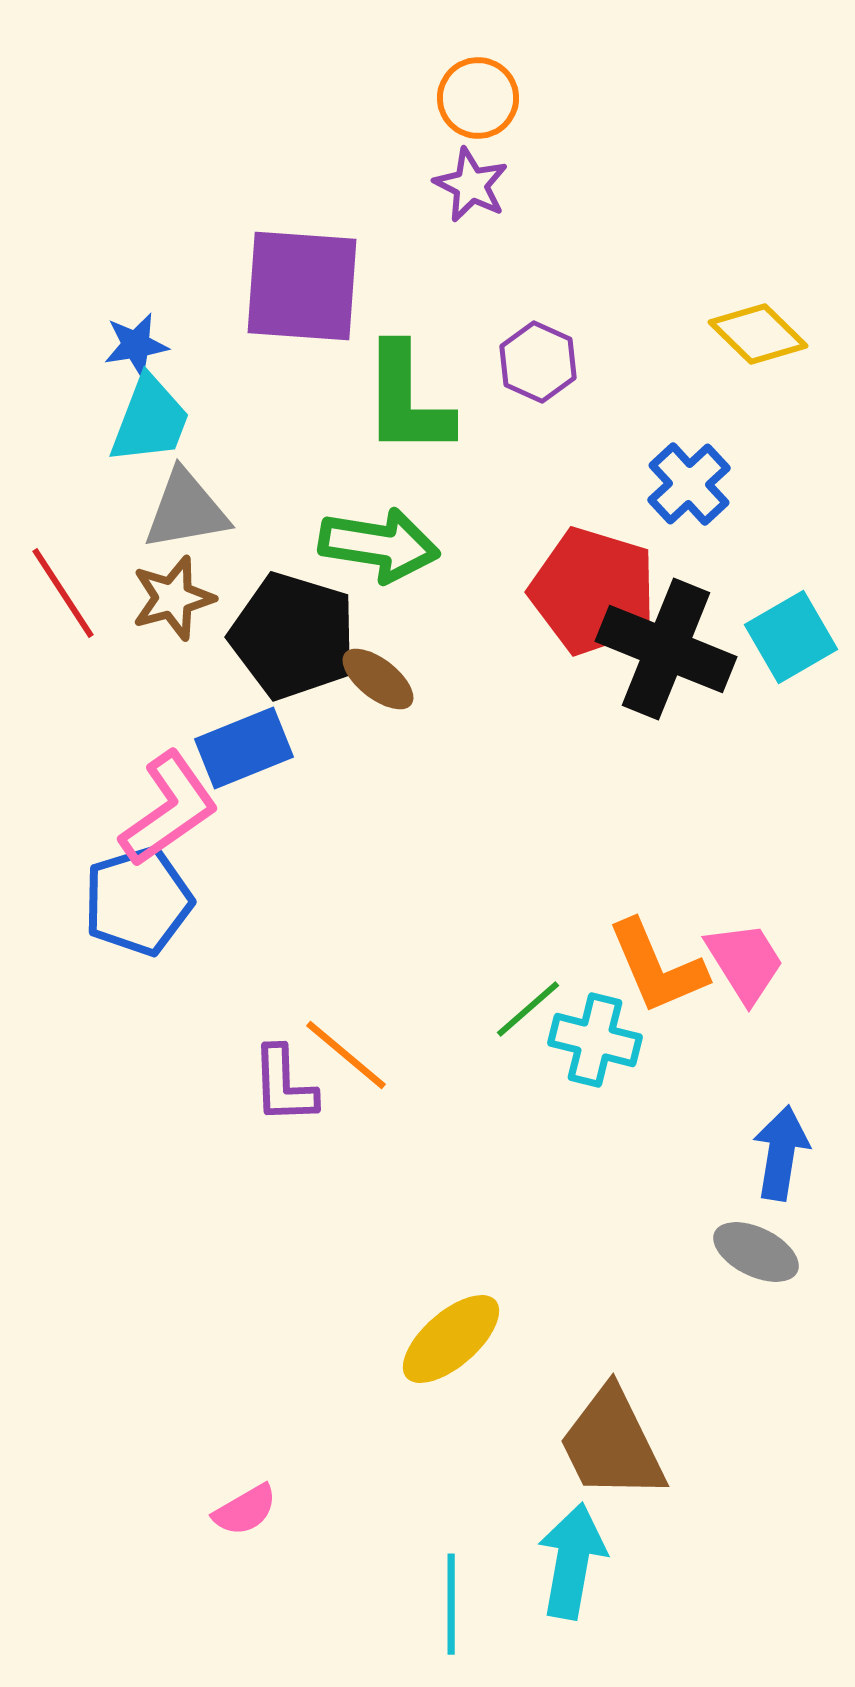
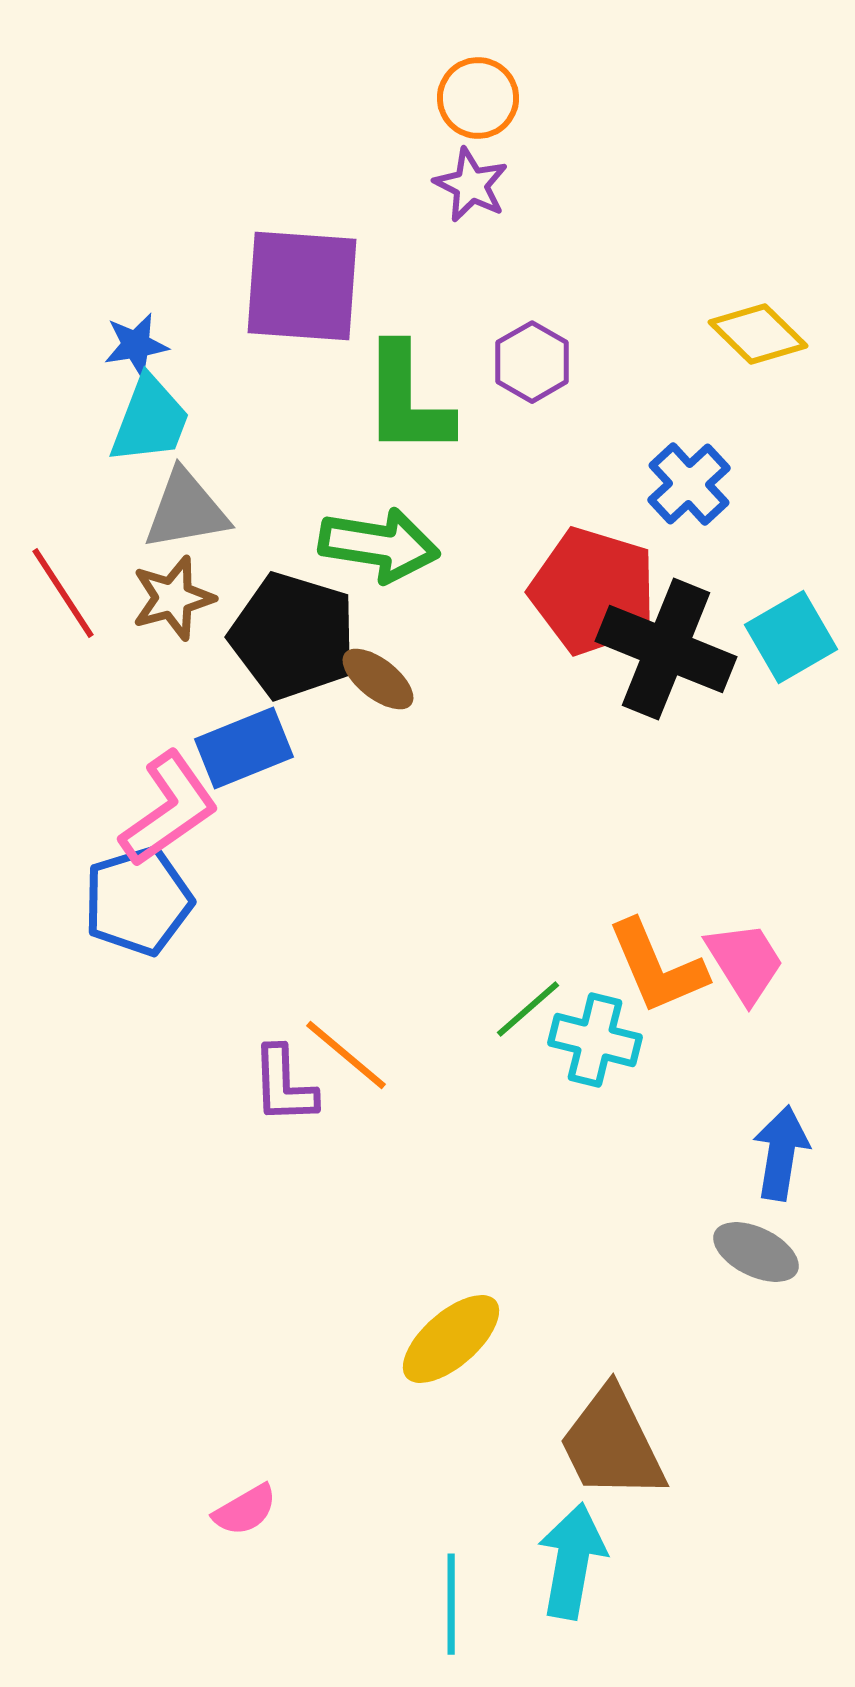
purple hexagon: moved 6 px left; rotated 6 degrees clockwise
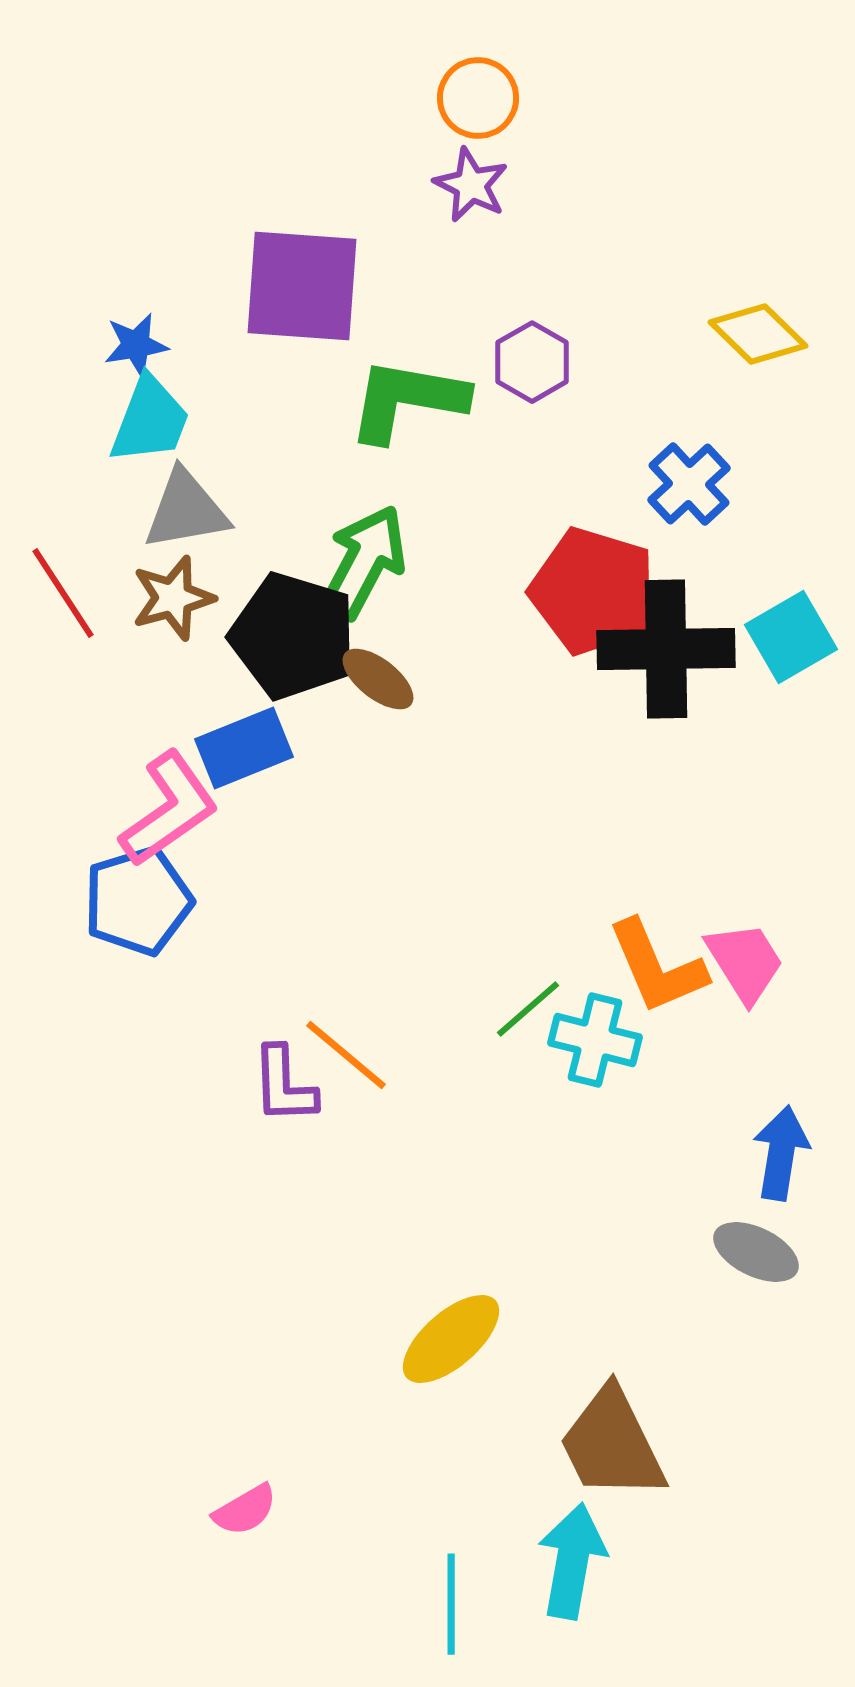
green L-shape: rotated 100 degrees clockwise
green arrow: moved 15 px left, 17 px down; rotated 71 degrees counterclockwise
black cross: rotated 23 degrees counterclockwise
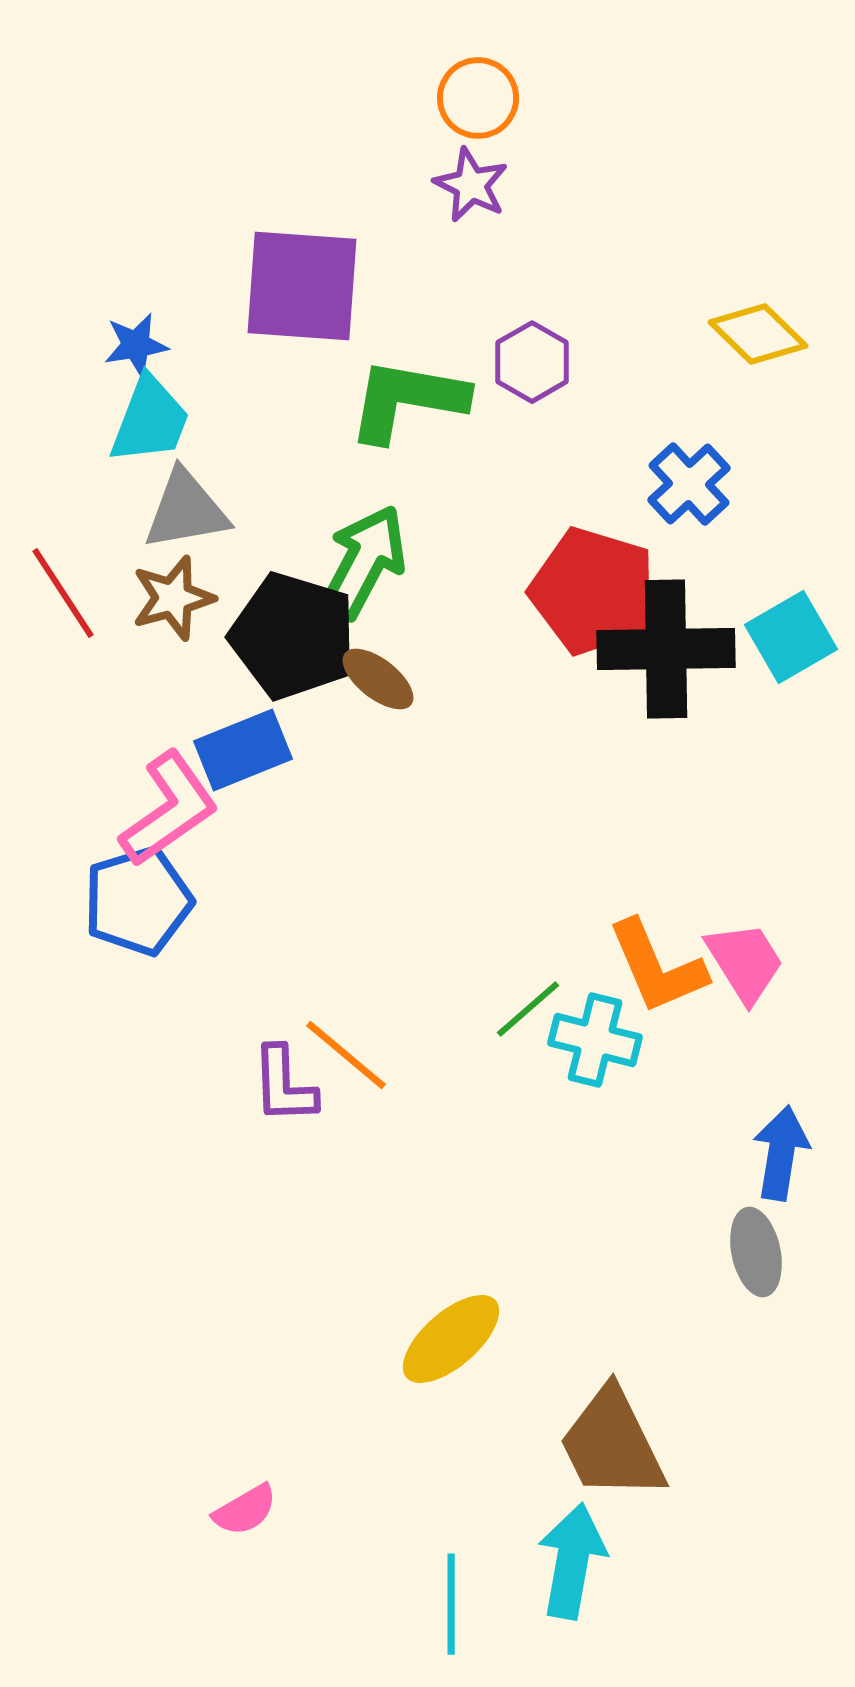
blue rectangle: moved 1 px left, 2 px down
gray ellipse: rotated 52 degrees clockwise
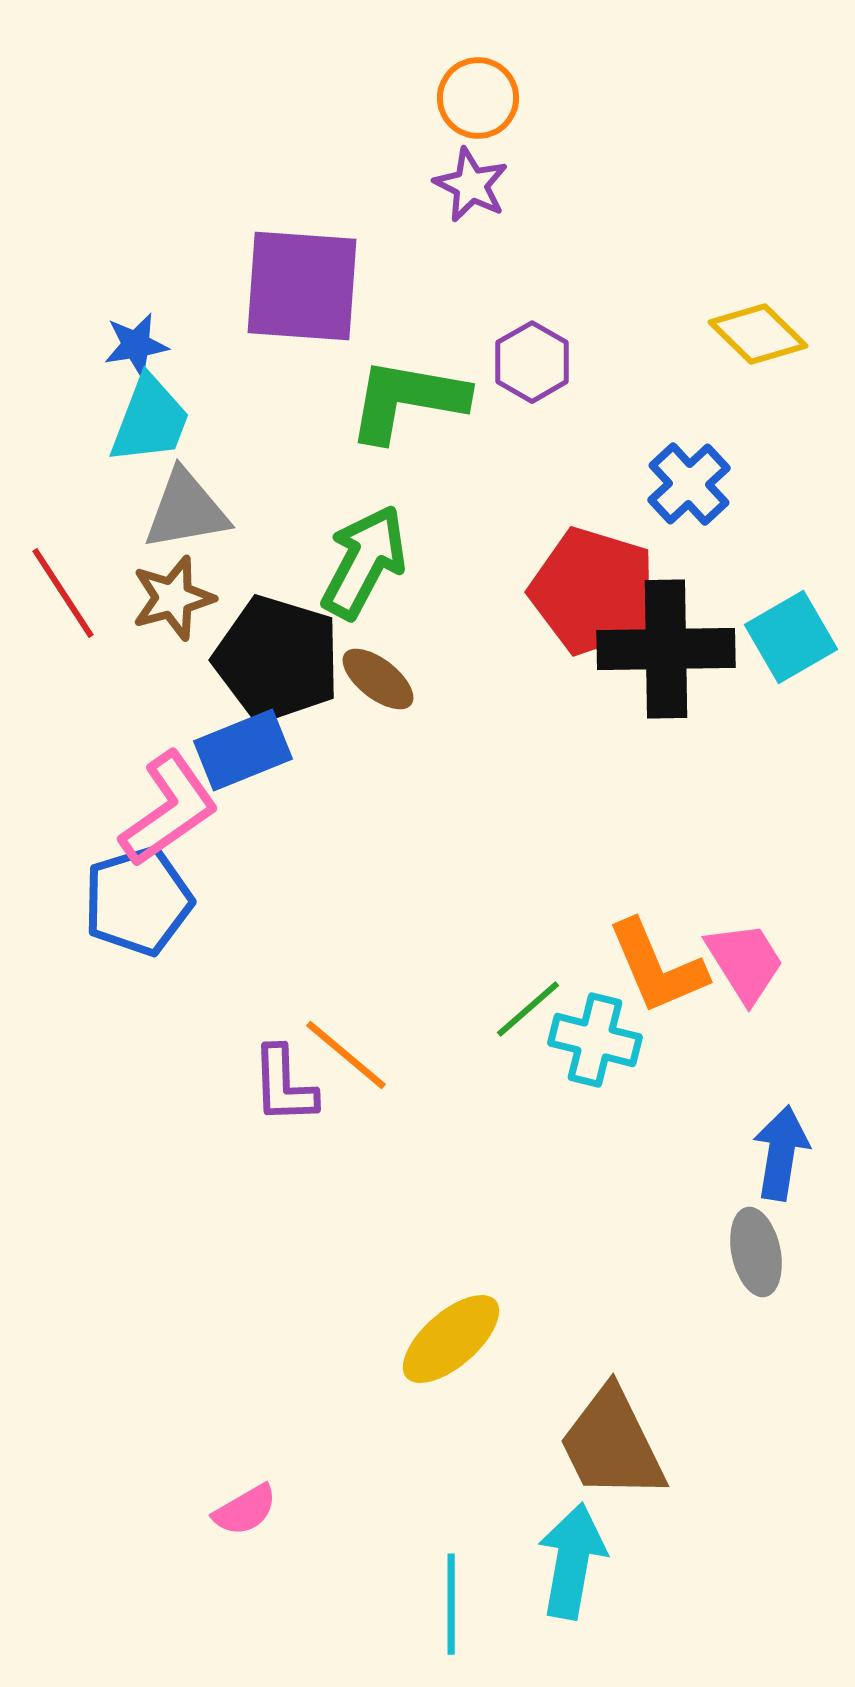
black pentagon: moved 16 px left, 23 px down
